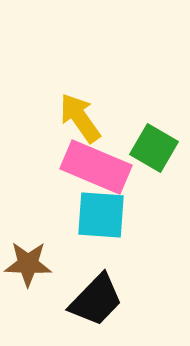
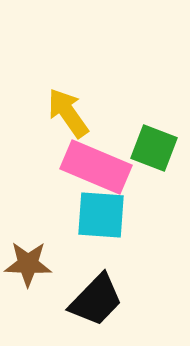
yellow arrow: moved 12 px left, 5 px up
green square: rotated 9 degrees counterclockwise
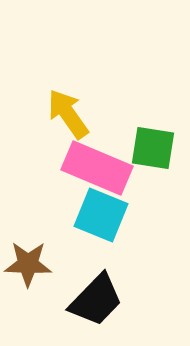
yellow arrow: moved 1 px down
green square: moved 1 px left; rotated 12 degrees counterclockwise
pink rectangle: moved 1 px right, 1 px down
cyan square: rotated 18 degrees clockwise
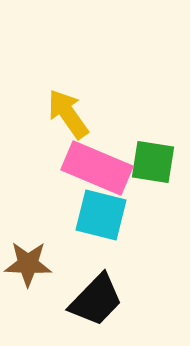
green square: moved 14 px down
cyan square: rotated 8 degrees counterclockwise
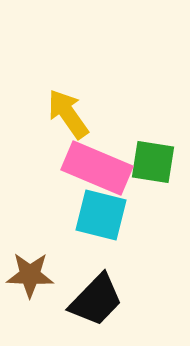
brown star: moved 2 px right, 11 px down
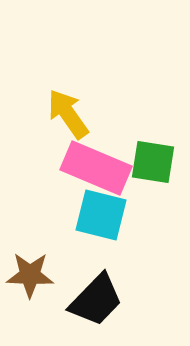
pink rectangle: moved 1 px left
